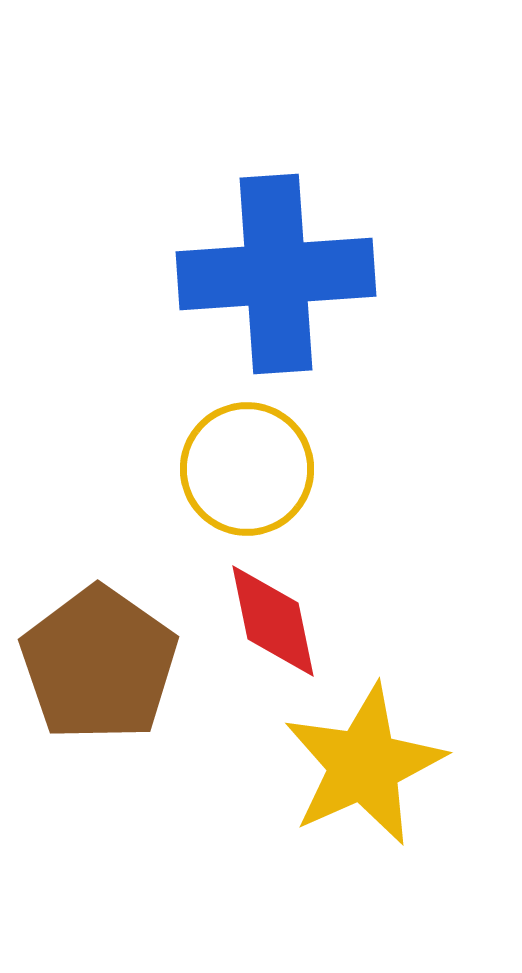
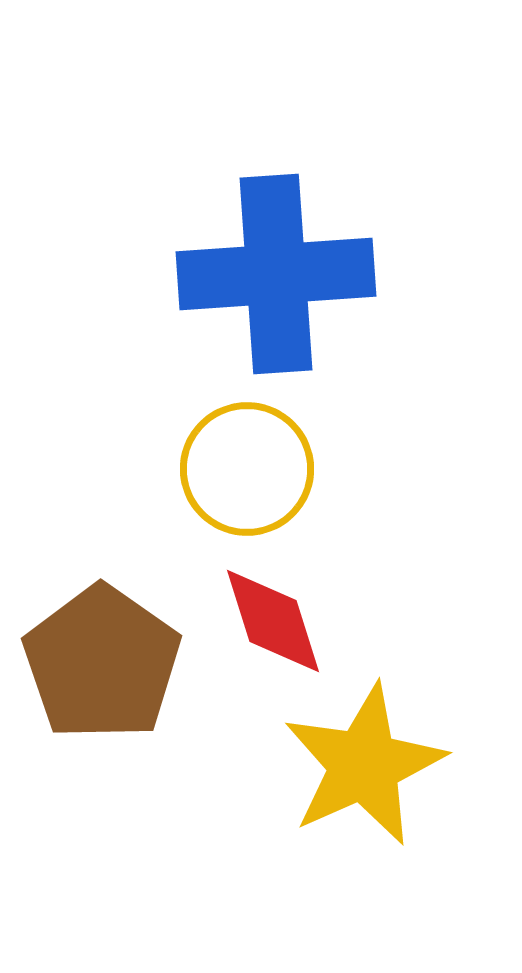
red diamond: rotated 6 degrees counterclockwise
brown pentagon: moved 3 px right, 1 px up
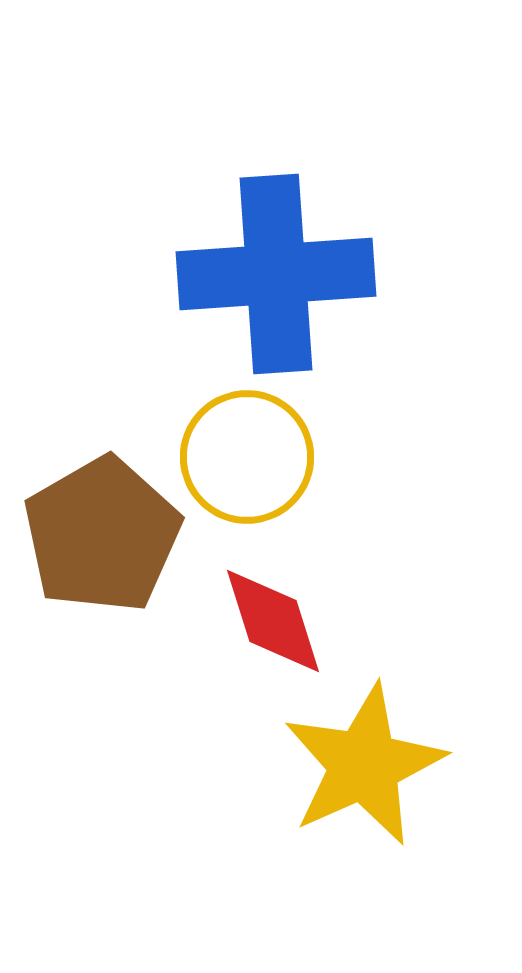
yellow circle: moved 12 px up
brown pentagon: moved 128 px up; rotated 7 degrees clockwise
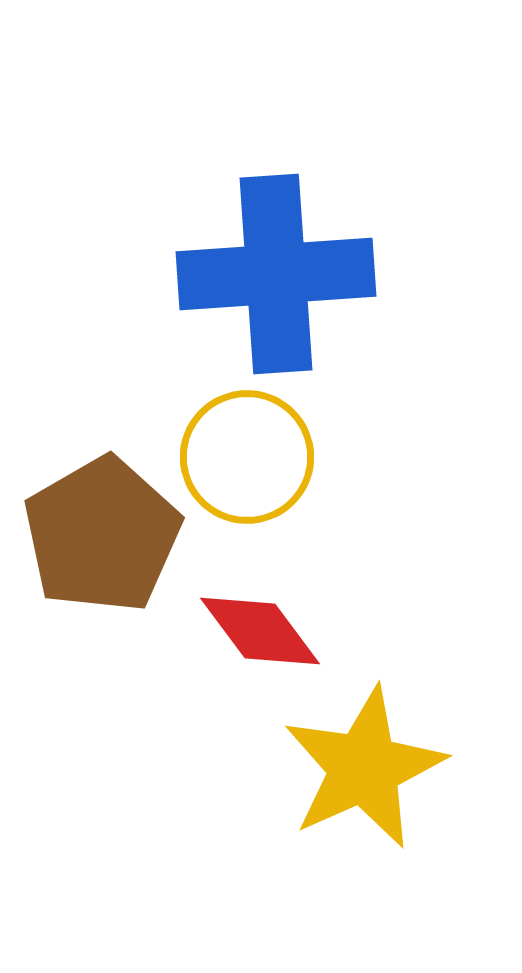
red diamond: moved 13 px left, 10 px down; rotated 19 degrees counterclockwise
yellow star: moved 3 px down
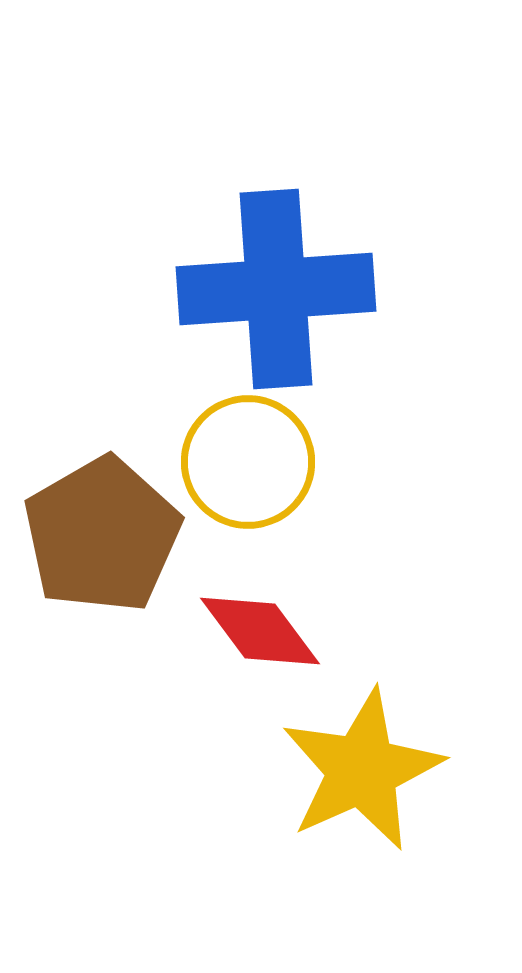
blue cross: moved 15 px down
yellow circle: moved 1 px right, 5 px down
yellow star: moved 2 px left, 2 px down
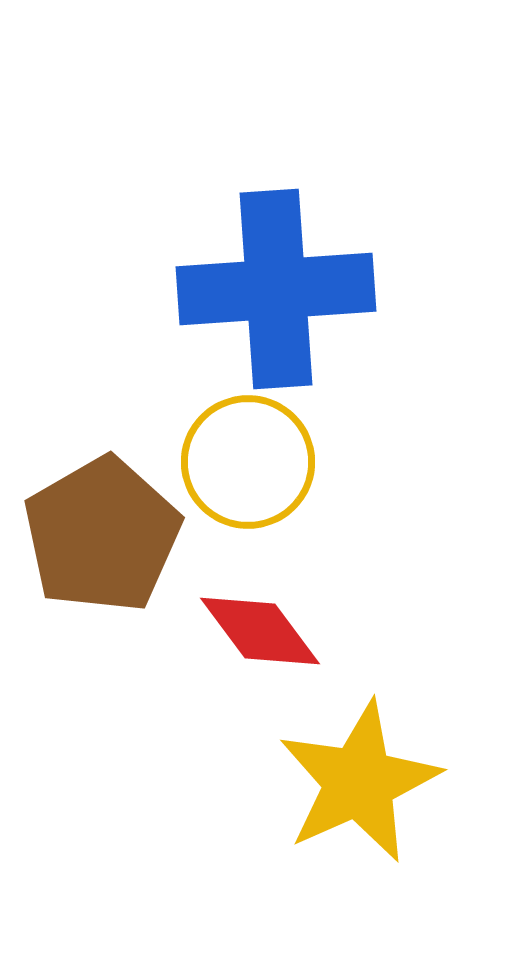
yellow star: moved 3 px left, 12 px down
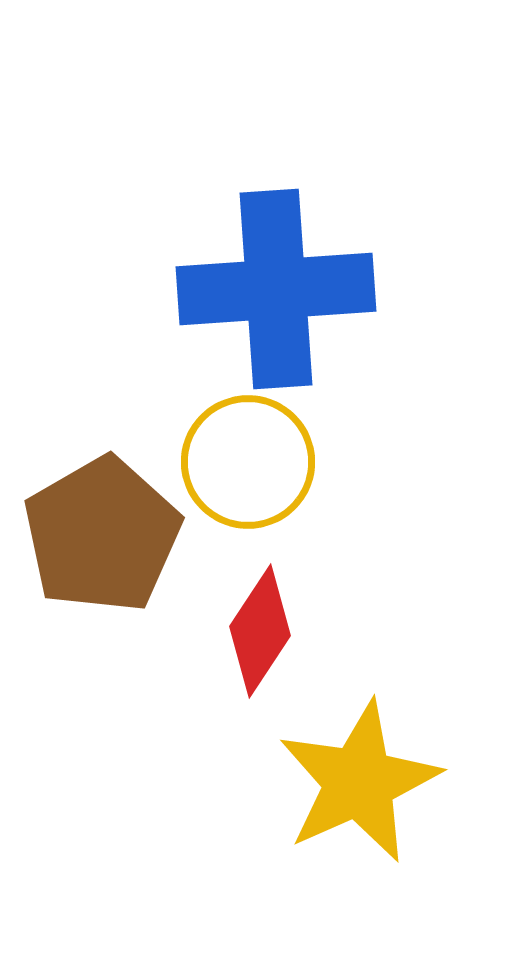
red diamond: rotated 70 degrees clockwise
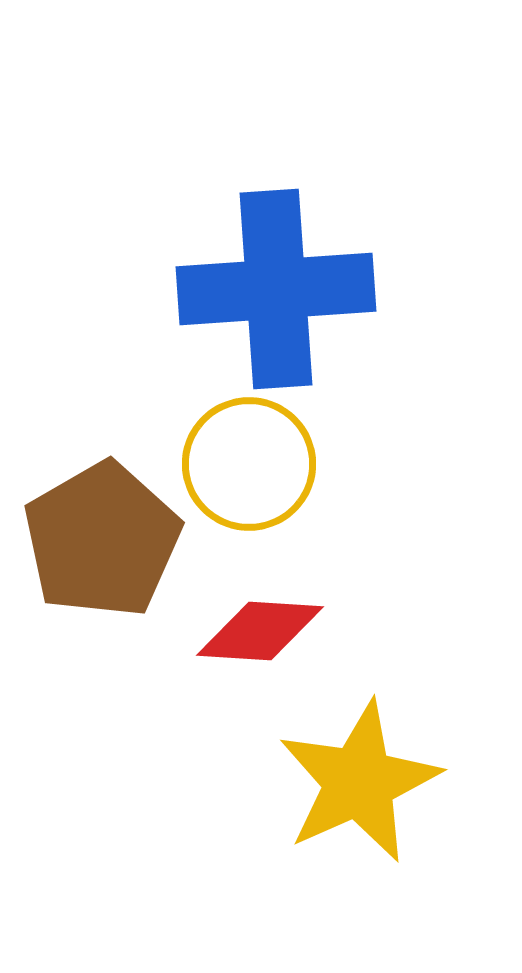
yellow circle: moved 1 px right, 2 px down
brown pentagon: moved 5 px down
red diamond: rotated 60 degrees clockwise
